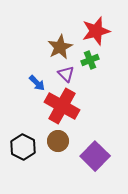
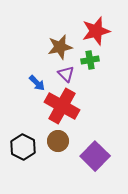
brown star: rotated 15 degrees clockwise
green cross: rotated 12 degrees clockwise
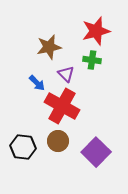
brown star: moved 11 px left
green cross: moved 2 px right; rotated 18 degrees clockwise
black hexagon: rotated 20 degrees counterclockwise
purple square: moved 1 px right, 4 px up
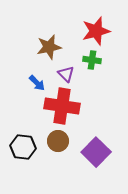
red cross: rotated 20 degrees counterclockwise
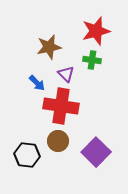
red cross: moved 1 px left
black hexagon: moved 4 px right, 8 px down
